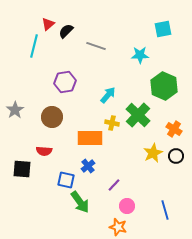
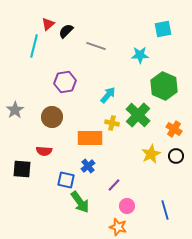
yellow star: moved 2 px left, 1 px down
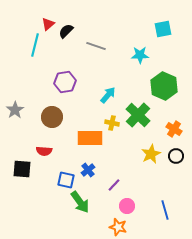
cyan line: moved 1 px right, 1 px up
blue cross: moved 4 px down
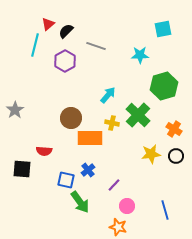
purple hexagon: moved 21 px up; rotated 20 degrees counterclockwise
green hexagon: rotated 20 degrees clockwise
brown circle: moved 19 px right, 1 px down
yellow star: rotated 18 degrees clockwise
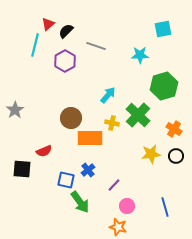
red semicircle: rotated 28 degrees counterclockwise
blue line: moved 3 px up
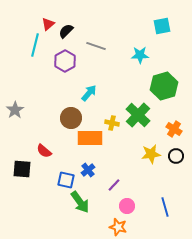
cyan square: moved 1 px left, 3 px up
cyan arrow: moved 19 px left, 2 px up
red semicircle: rotated 63 degrees clockwise
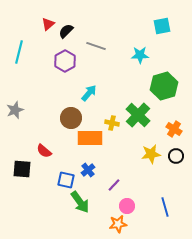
cyan line: moved 16 px left, 7 px down
gray star: rotated 12 degrees clockwise
orange star: moved 3 px up; rotated 24 degrees counterclockwise
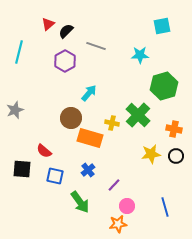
orange cross: rotated 21 degrees counterclockwise
orange rectangle: rotated 15 degrees clockwise
blue square: moved 11 px left, 4 px up
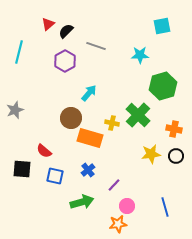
green hexagon: moved 1 px left
green arrow: moved 2 px right; rotated 70 degrees counterclockwise
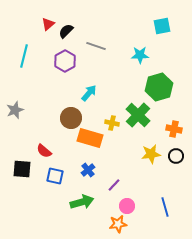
cyan line: moved 5 px right, 4 px down
green hexagon: moved 4 px left, 1 px down
